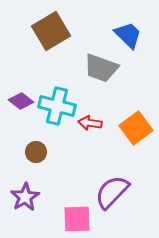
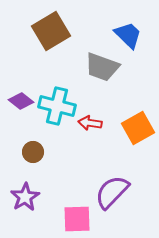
gray trapezoid: moved 1 px right, 1 px up
orange square: moved 2 px right; rotated 8 degrees clockwise
brown circle: moved 3 px left
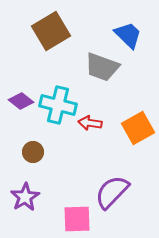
cyan cross: moved 1 px right, 1 px up
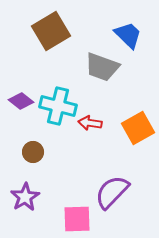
cyan cross: moved 1 px down
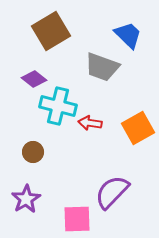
purple diamond: moved 13 px right, 22 px up
purple star: moved 1 px right, 2 px down
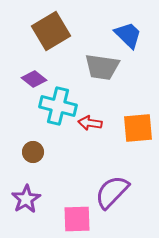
gray trapezoid: rotated 12 degrees counterclockwise
orange square: rotated 24 degrees clockwise
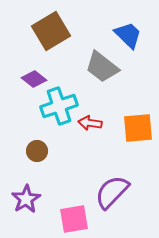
gray trapezoid: rotated 30 degrees clockwise
cyan cross: moved 1 px right; rotated 33 degrees counterclockwise
brown circle: moved 4 px right, 1 px up
pink square: moved 3 px left; rotated 8 degrees counterclockwise
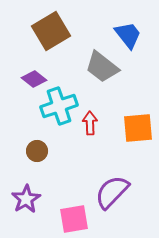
blue trapezoid: rotated 8 degrees clockwise
red arrow: rotated 80 degrees clockwise
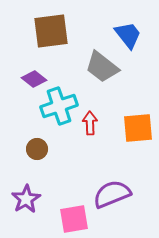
brown square: rotated 24 degrees clockwise
brown circle: moved 2 px up
purple semicircle: moved 2 px down; rotated 24 degrees clockwise
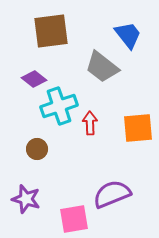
purple star: rotated 24 degrees counterclockwise
